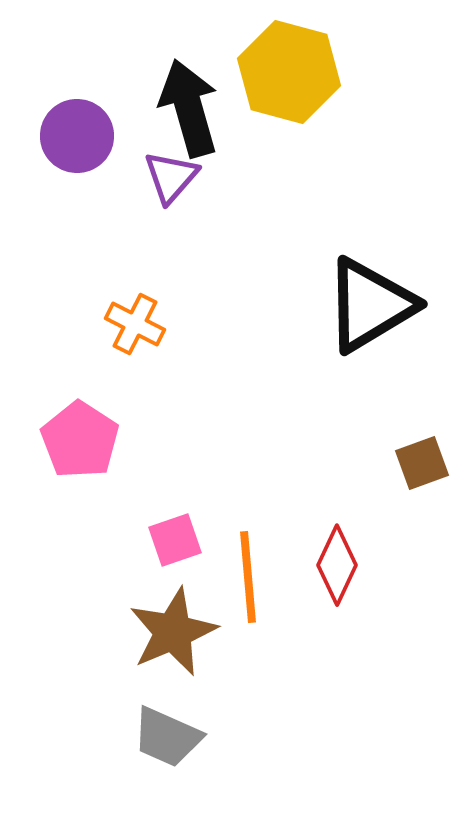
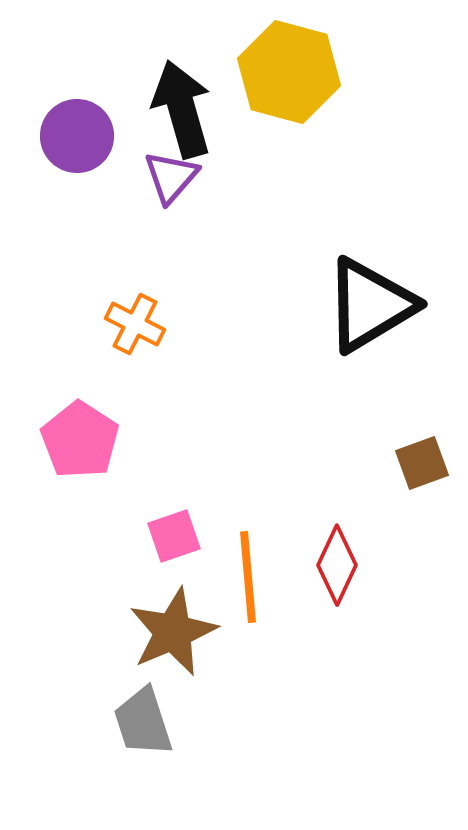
black arrow: moved 7 px left, 1 px down
pink square: moved 1 px left, 4 px up
gray trapezoid: moved 24 px left, 15 px up; rotated 48 degrees clockwise
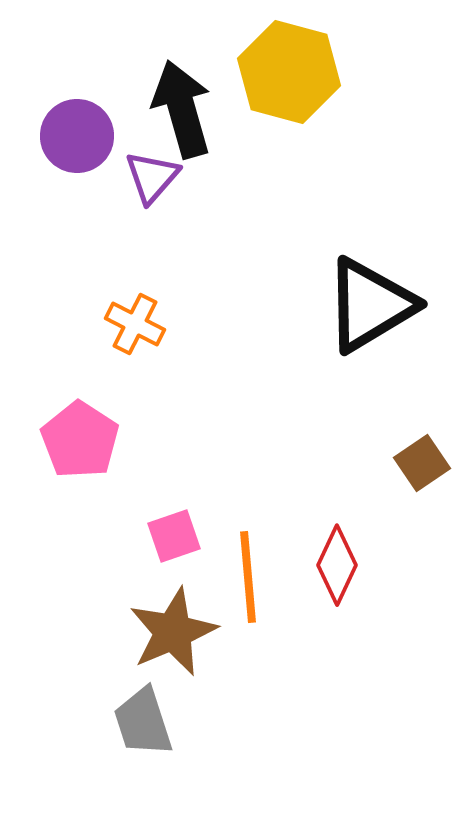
purple triangle: moved 19 px left
brown square: rotated 14 degrees counterclockwise
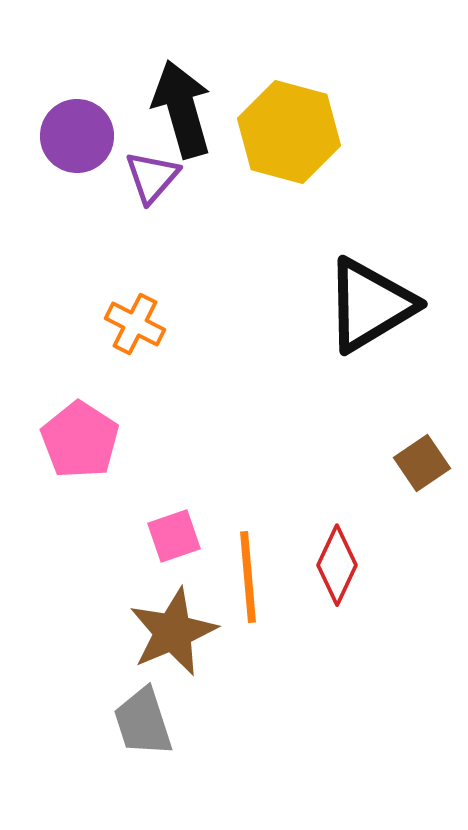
yellow hexagon: moved 60 px down
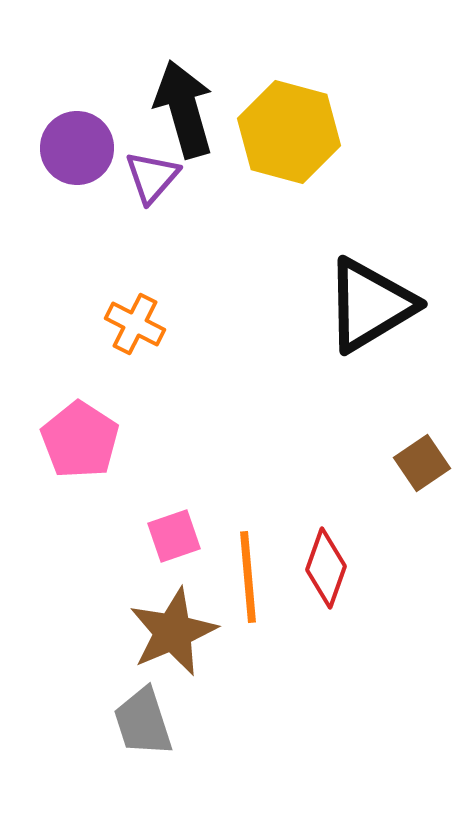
black arrow: moved 2 px right
purple circle: moved 12 px down
red diamond: moved 11 px left, 3 px down; rotated 6 degrees counterclockwise
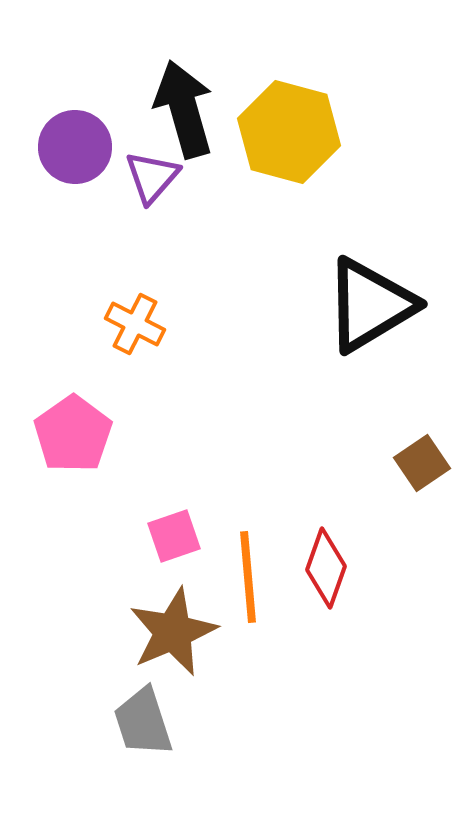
purple circle: moved 2 px left, 1 px up
pink pentagon: moved 7 px left, 6 px up; rotated 4 degrees clockwise
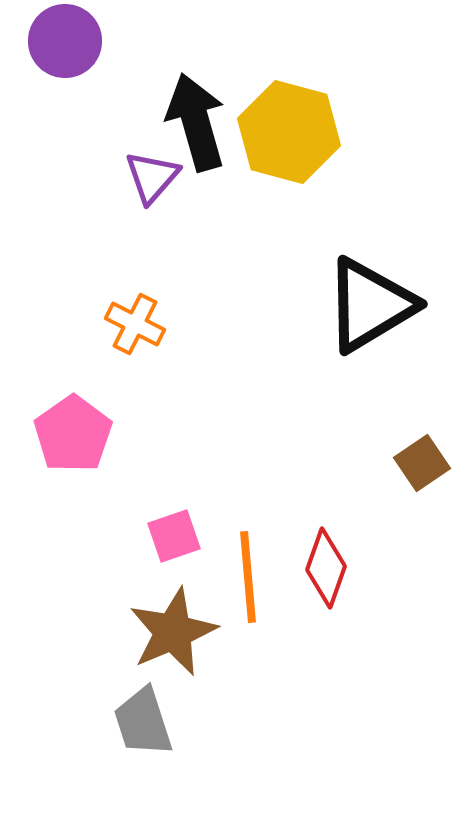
black arrow: moved 12 px right, 13 px down
purple circle: moved 10 px left, 106 px up
